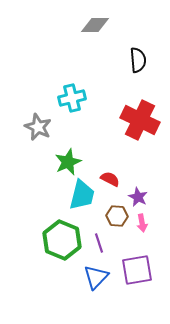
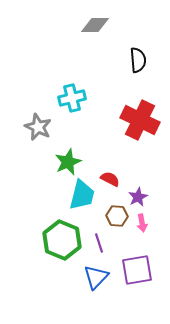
purple star: rotated 18 degrees clockwise
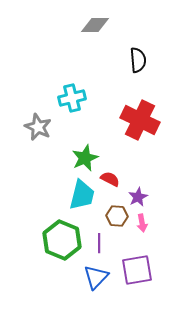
green star: moved 17 px right, 4 px up
purple line: rotated 18 degrees clockwise
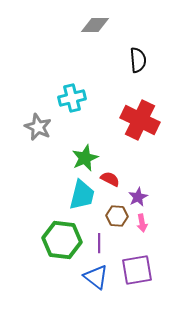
green hexagon: rotated 15 degrees counterclockwise
blue triangle: rotated 36 degrees counterclockwise
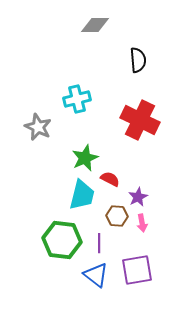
cyan cross: moved 5 px right, 1 px down
blue triangle: moved 2 px up
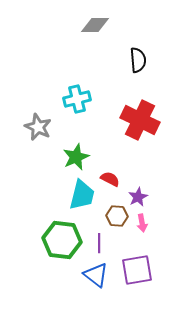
green star: moved 9 px left, 1 px up
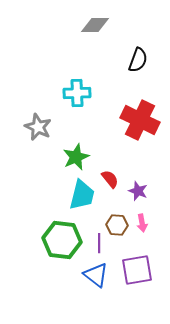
black semicircle: rotated 25 degrees clockwise
cyan cross: moved 6 px up; rotated 12 degrees clockwise
red semicircle: rotated 24 degrees clockwise
purple star: moved 6 px up; rotated 24 degrees counterclockwise
brown hexagon: moved 9 px down
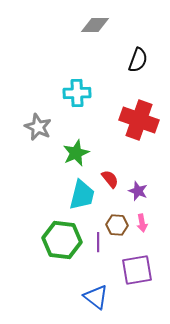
red cross: moved 1 px left; rotated 6 degrees counterclockwise
green star: moved 4 px up
purple line: moved 1 px left, 1 px up
blue triangle: moved 22 px down
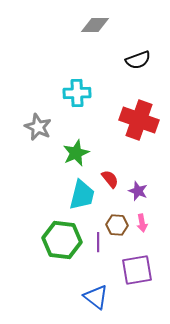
black semicircle: rotated 50 degrees clockwise
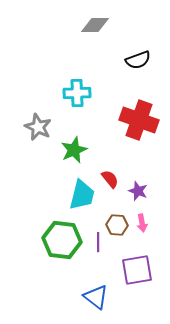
green star: moved 2 px left, 3 px up
